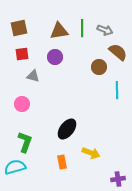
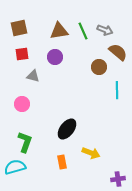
green line: moved 1 px right, 3 px down; rotated 24 degrees counterclockwise
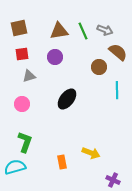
gray triangle: moved 4 px left; rotated 32 degrees counterclockwise
black ellipse: moved 30 px up
purple cross: moved 5 px left, 1 px down; rotated 32 degrees clockwise
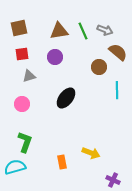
black ellipse: moved 1 px left, 1 px up
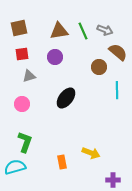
purple cross: rotated 24 degrees counterclockwise
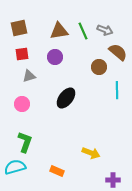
orange rectangle: moved 5 px left, 9 px down; rotated 56 degrees counterclockwise
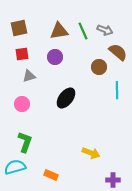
orange rectangle: moved 6 px left, 4 px down
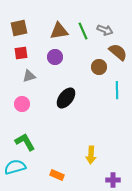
red square: moved 1 px left, 1 px up
green L-shape: rotated 50 degrees counterclockwise
yellow arrow: moved 2 px down; rotated 72 degrees clockwise
orange rectangle: moved 6 px right
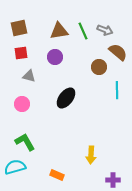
gray triangle: rotated 32 degrees clockwise
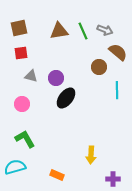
purple circle: moved 1 px right, 21 px down
gray triangle: moved 2 px right
green L-shape: moved 3 px up
purple cross: moved 1 px up
